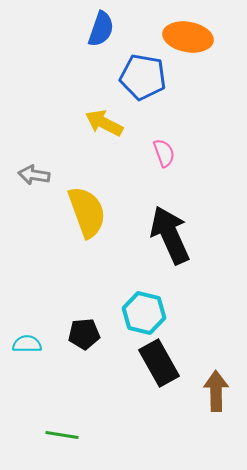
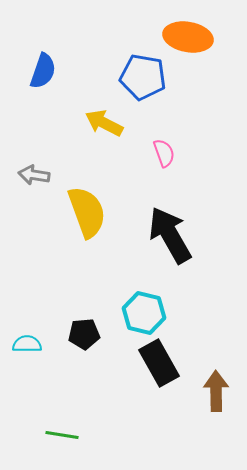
blue semicircle: moved 58 px left, 42 px down
black arrow: rotated 6 degrees counterclockwise
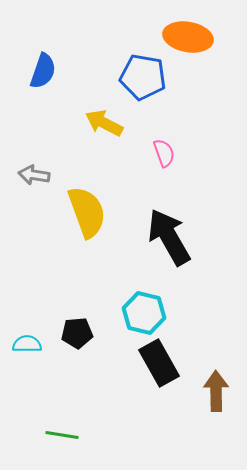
black arrow: moved 1 px left, 2 px down
black pentagon: moved 7 px left, 1 px up
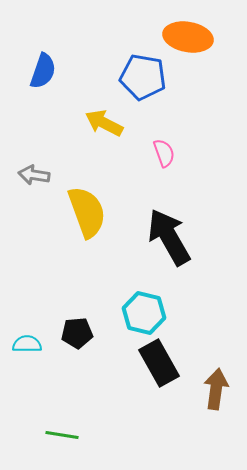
brown arrow: moved 2 px up; rotated 9 degrees clockwise
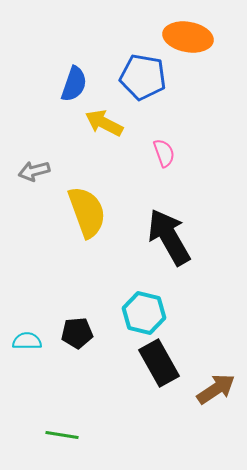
blue semicircle: moved 31 px right, 13 px down
gray arrow: moved 4 px up; rotated 24 degrees counterclockwise
cyan semicircle: moved 3 px up
brown arrow: rotated 48 degrees clockwise
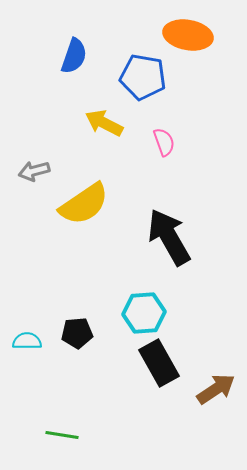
orange ellipse: moved 2 px up
blue semicircle: moved 28 px up
pink semicircle: moved 11 px up
yellow semicircle: moved 3 px left, 8 px up; rotated 76 degrees clockwise
cyan hexagon: rotated 18 degrees counterclockwise
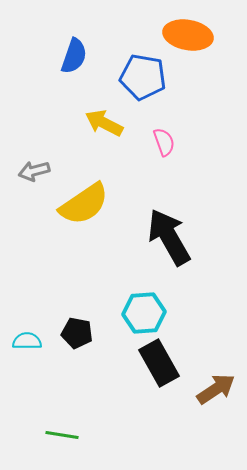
black pentagon: rotated 16 degrees clockwise
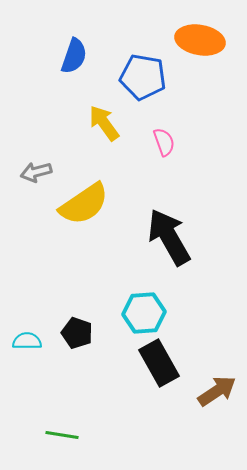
orange ellipse: moved 12 px right, 5 px down
yellow arrow: rotated 27 degrees clockwise
gray arrow: moved 2 px right, 1 px down
black pentagon: rotated 8 degrees clockwise
brown arrow: moved 1 px right, 2 px down
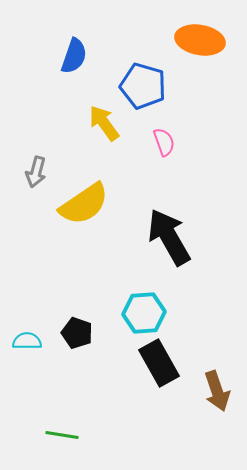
blue pentagon: moved 9 px down; rotated 6 degrees clockwise
gray arrow: rotated 60 degrees counterclockwise
brown arrow: rotated 105 degrees clockwise
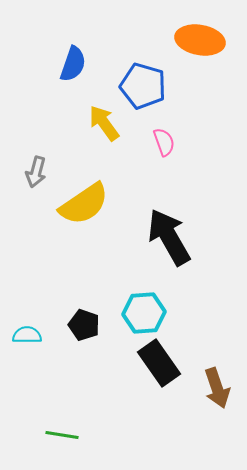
blue semicircle: moved 1 px left, 8 px down
black pentagon: moved 7 px right, 8 px up
cyan semicircle: moved 6 px up
black rectangle: rotated 6 degrees counterclockwise
brown arrow: moved 3 px up
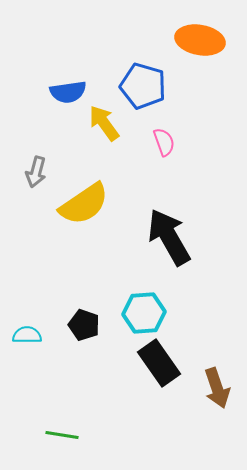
blue semicircle: moved 5 px left, 28 px down; rotated 63 degrees clockwise
